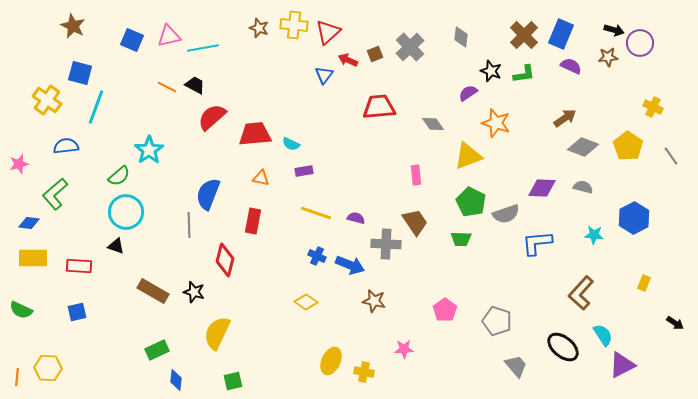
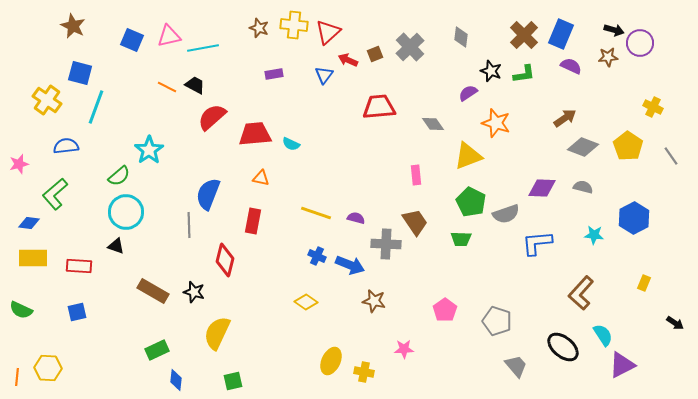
purple rectangle at (304, 171): moved 30 px left, 97 px up
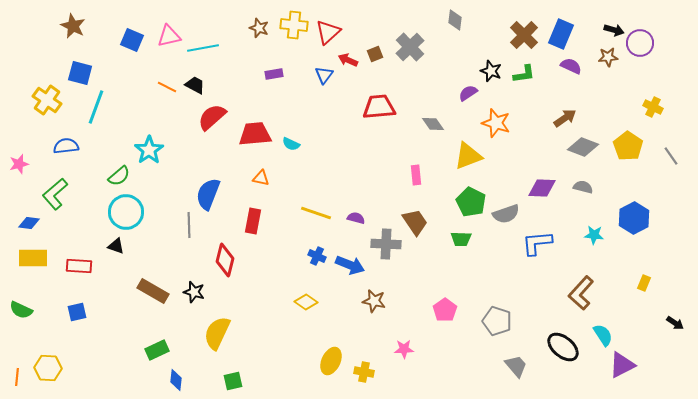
gray diamond at (461, 37): moved 6 px left, 17 px up
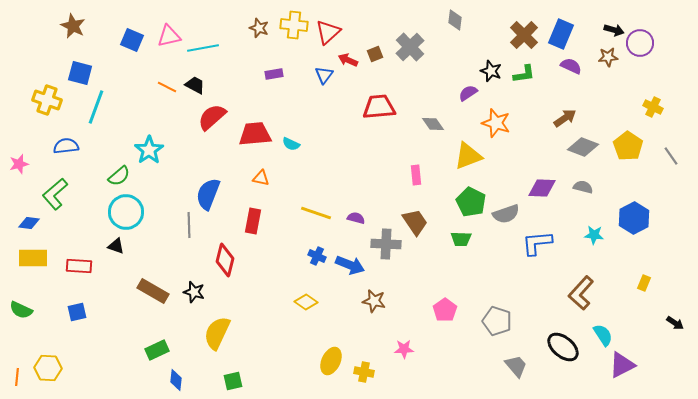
yellow cross at (47, 100): rotated 16 degrees counterclockwise
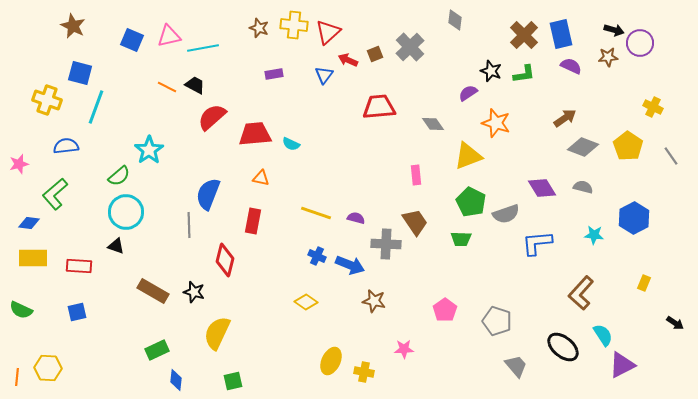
blue rectangle at (561, 34): rotated 36 degrees counterclockwise
purple diamond at (542, 188): rotated 56 degrees clockwise
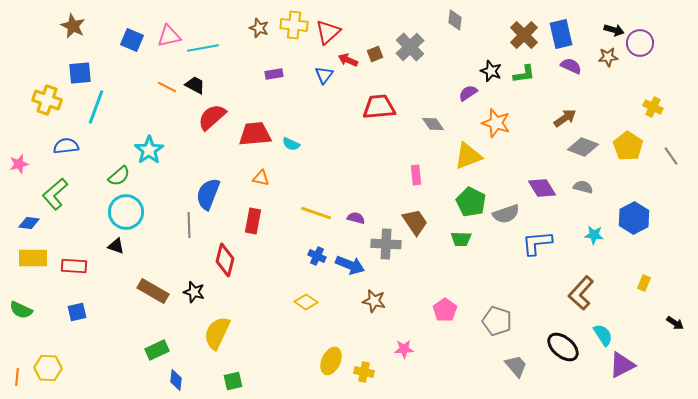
blue square at (80, 73): rotated 20 degrees counterclockwise
red rectangle at (79, 266): moved 5 px left
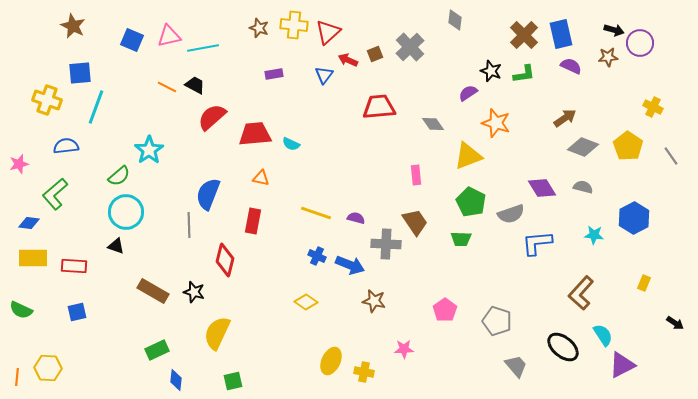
gray semicircle at (506, 214): moved 5 px right
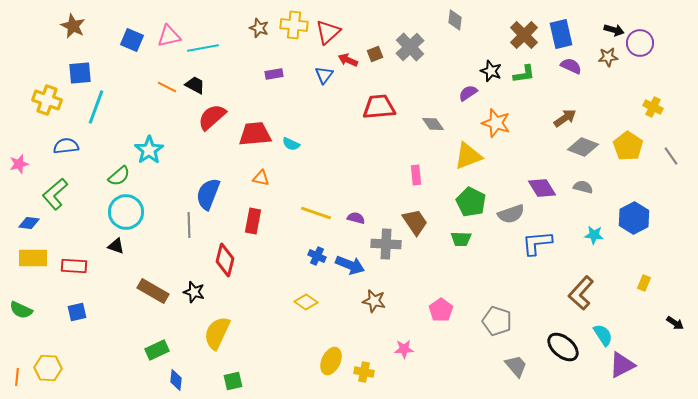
pink pentagon at (445, 310): moved 4 px left
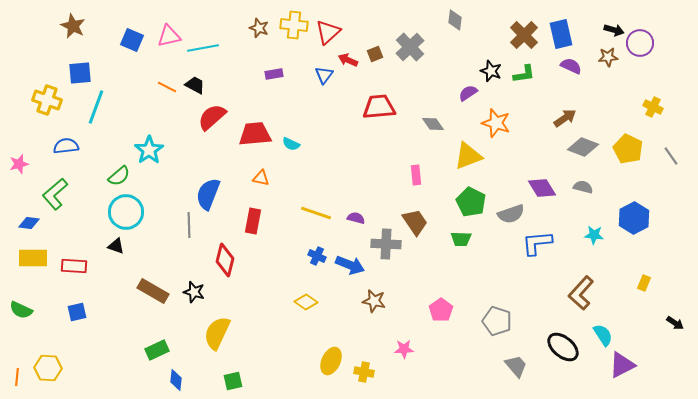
yellow pentagon at (628, 146): moved 3 px down; rotated 8 degrees counterclockwise
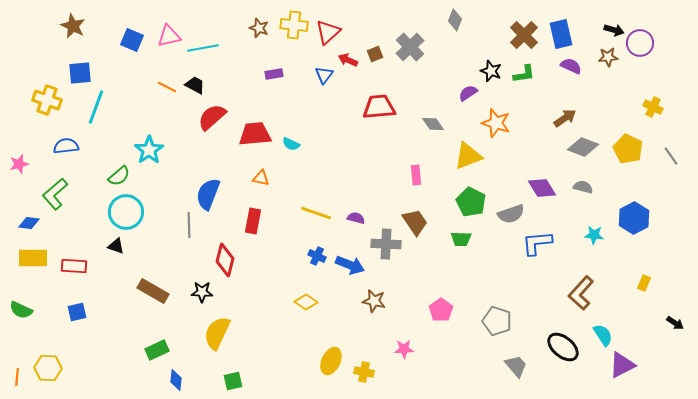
gray diamond at (455, 20): rotated 15 degrees clockwise
black star at (194, 292): moved 8 px right; rotated 15 degrees counterclockwise
